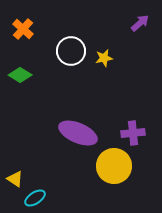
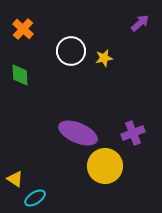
green diamond: rotated 55 degrees clockwise
purple cross: rotated 15 degrees counterclockwise
yellow circle: moved 9 px left
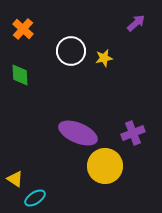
purple arrow: moved 4 px left
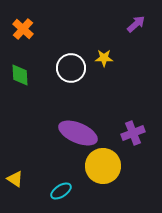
purple arrow: moved 1 px down
white circle: moved 17 px down
yellow star: rotated 12 degrees clockwise
yellow circle: moved 2 px left
cyan ellipse: moved 26 px right, 7 px up
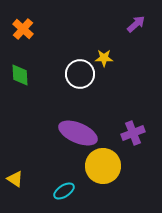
white circle: moved 9 px right, 6 px down
cyan ellipse: moved 3 px right
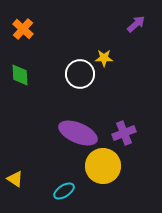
purple cross: moved 9 px left
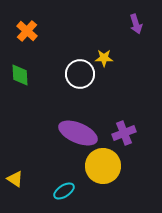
purple arrow: rotated 114 degrees clockwise
orange cross: moved 4 px right, 2 px down
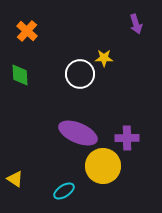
purple cross: moved 3 px right, 5 px down; rotated 20 degrees clockwise
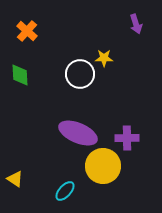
cyan ellipse: moved 1 px right; rotated 15 degrees counterclockwise
